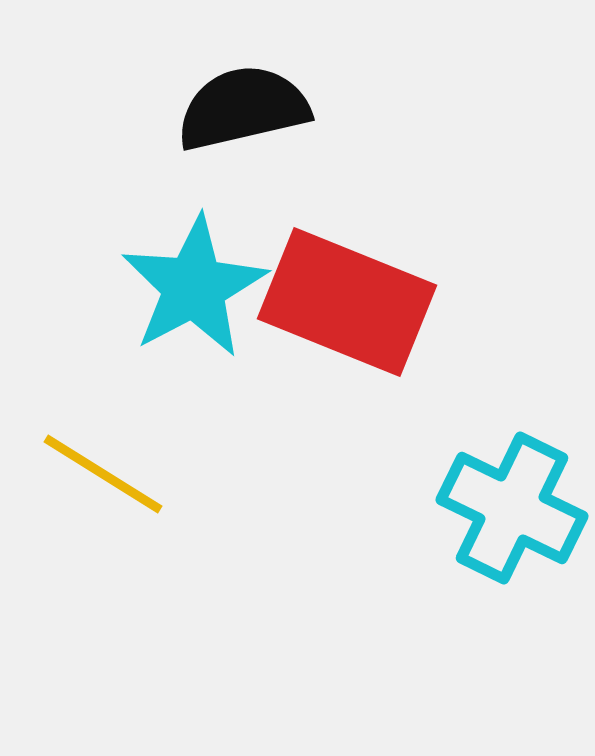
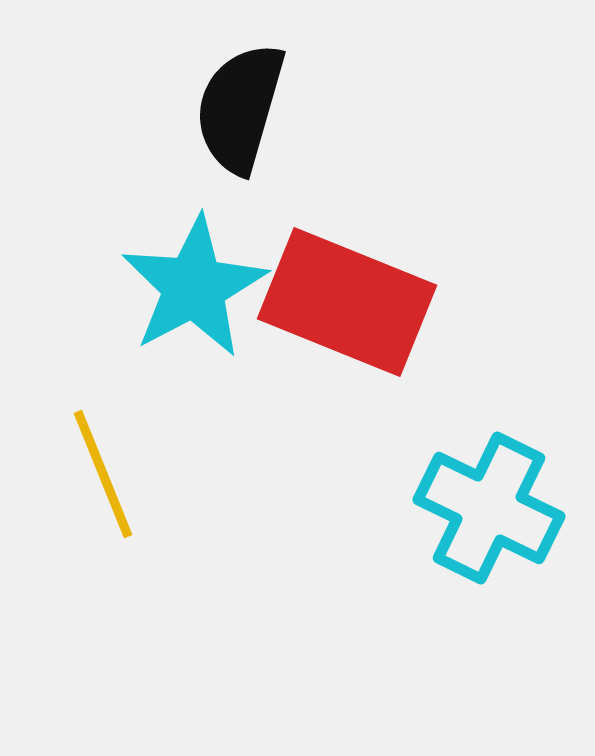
black semicircle: moved 3 px left; rotated 61 degrees counterclockwise
yellow line: rotated 36 degrees clockwise
cyan cross: moved 23 px left
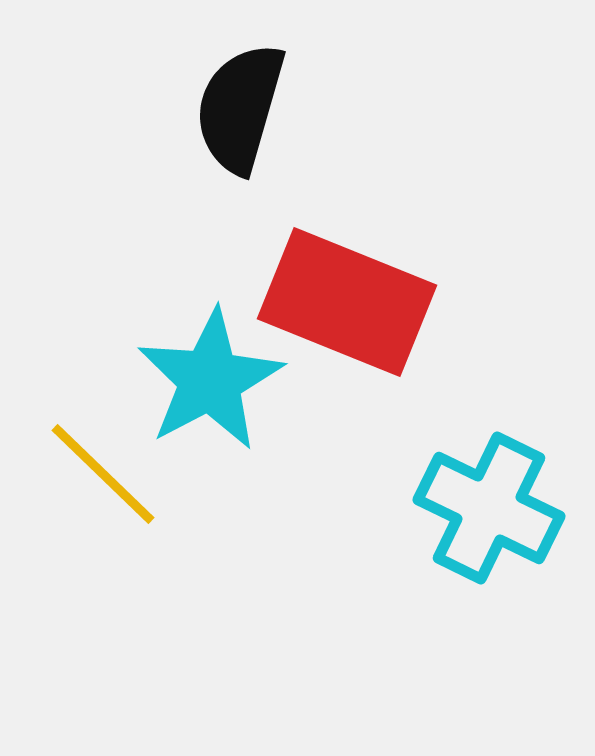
cyan star: moved 16 px right, 93 px down
yellow line: rotated 24 degrees counterclockwise
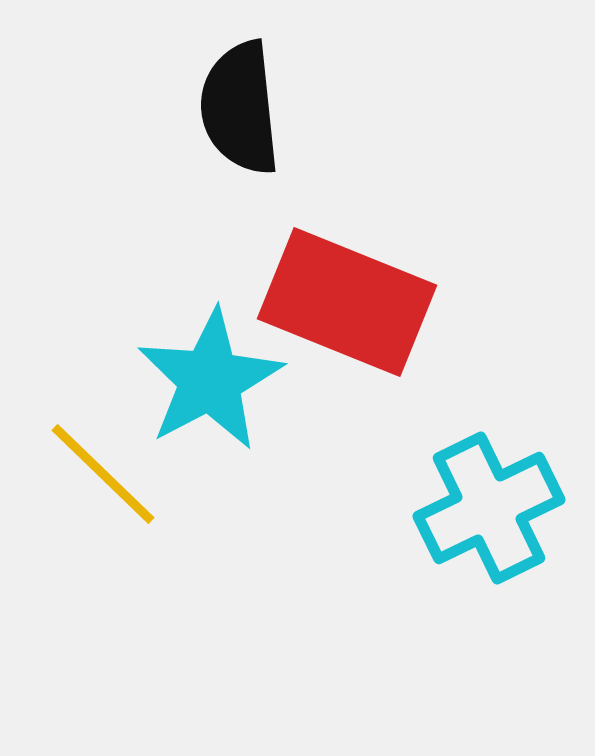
black semicircle: rotated 22 degrees counterclockwise
cyan cross: rotated 38 degrees clockwise
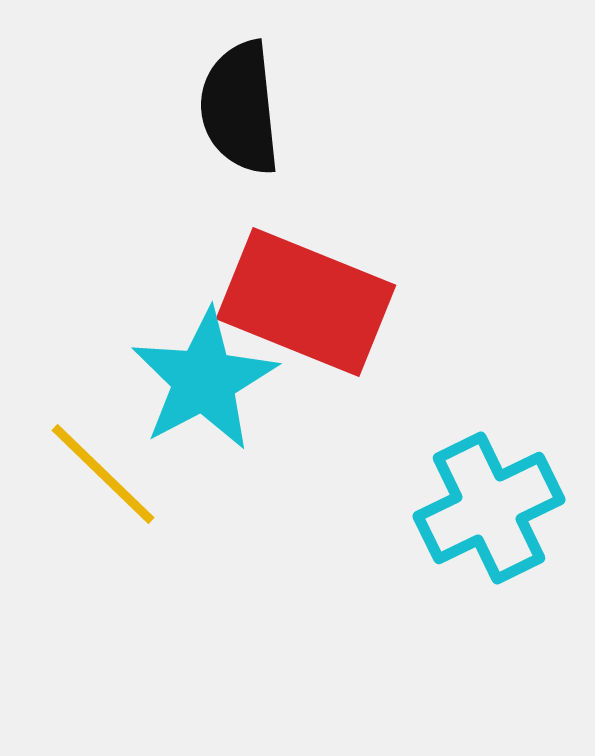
red rectangle: moved 41 px left
cyan star: moved 6 px left
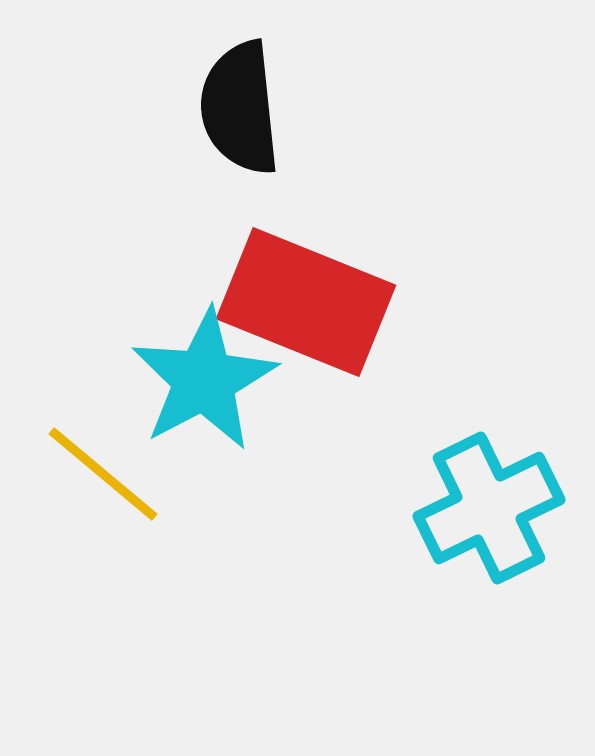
yellow line: rotated 4 degrees counterclockwise
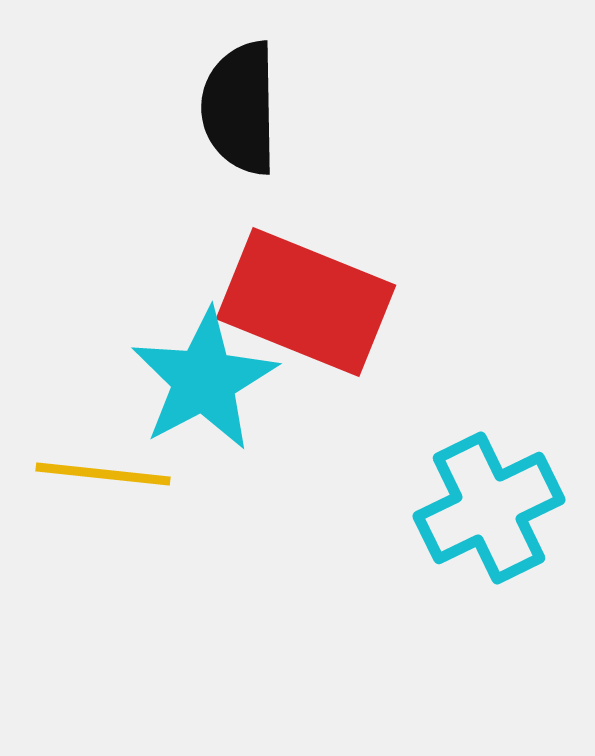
black semicircle: rotated 5 degrees clockwise
yellow line: rotated 34 degrees counterclockwise
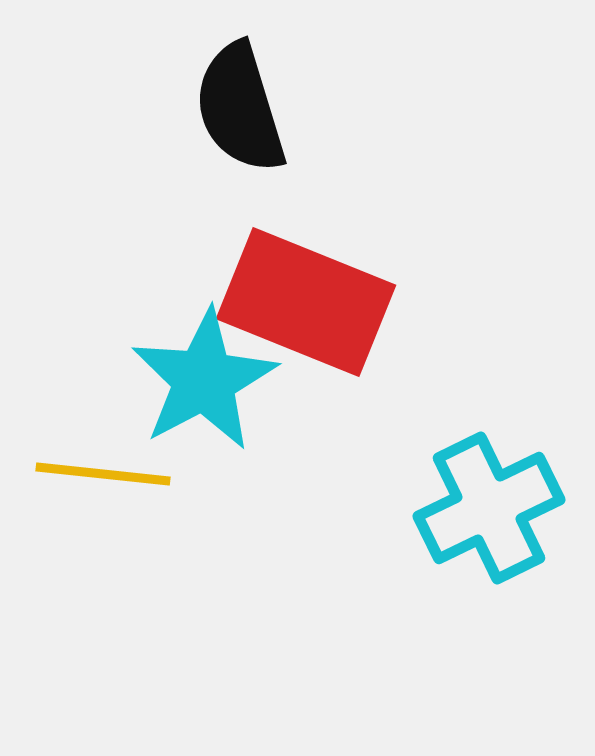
black semicircle: rotated 16 degrees counterclockwise
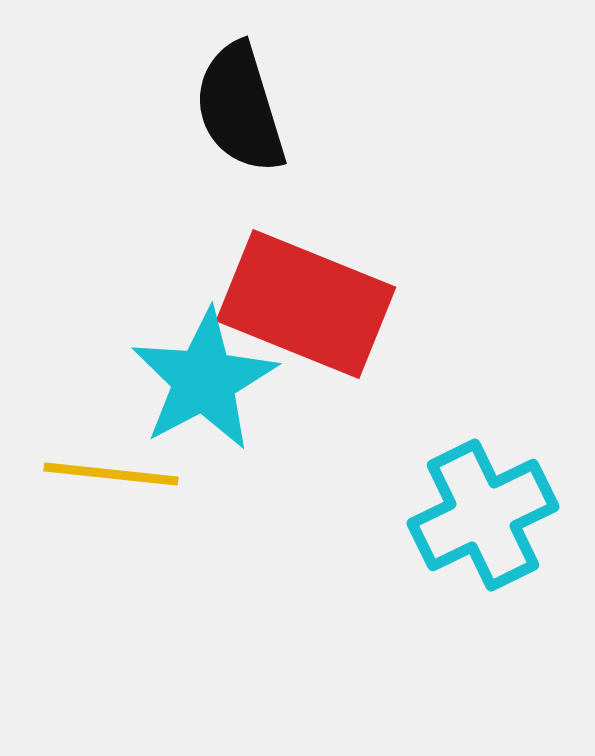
red rectangle: moved 2 px down
yellow line: moved 8 px right
cyan cross: moved 6 px left, 7 px down
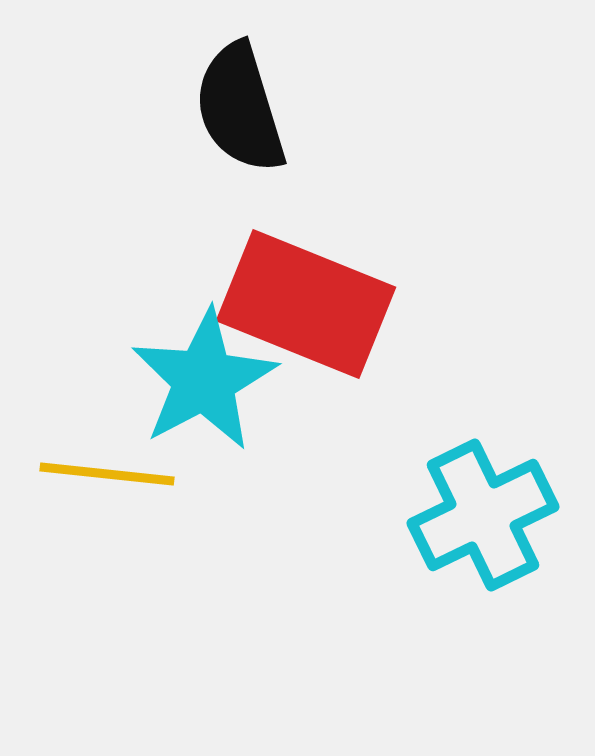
yellow line: moved 4 px left
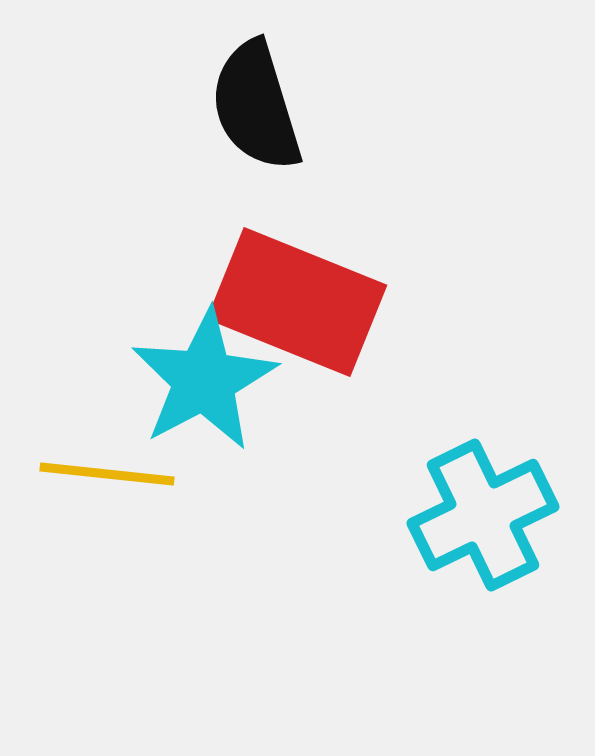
black semicircle: moved 16 px right, 2 px up
red rectangle: moved 9 px left, 2 px up
